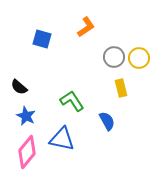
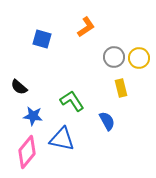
blue star: moved 7 px right; rotated 18 degrees counterclockwise
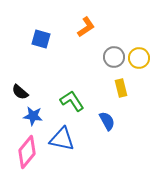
blue square: moved 1 px left
black semicircle: moved 1 px right, 5 px down
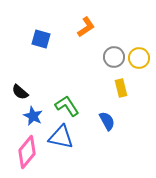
green L-shape: moved 5 px left, 5 px down
blue star: rotated 18 degrees clockwise
blue triangle: moved 1 px left, 2 px up
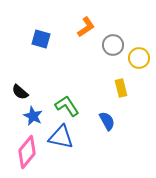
gray circle: moved 1 px left, 12 px up
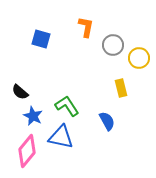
orange L-shape: rotated 45 degrees counterclockwise
pink diamond: moved 1 px up
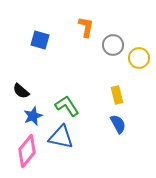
blue square: moved 1 px left, 1 px down
yellow rectangle: moved 4 px left, 7 px down
black semicircle: moved 1 px right, 1 px up
blue star: rotated 24 degrees clockwise
blue semicircle: moved 11 px right, 3 px down
